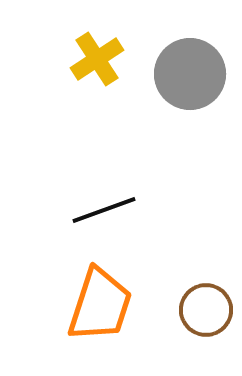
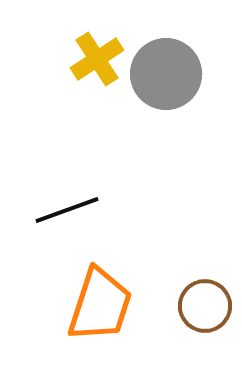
gray circle: moved 24 px left
black line: moved 37 px left
brown circle: moved 1 px left, 4 px up
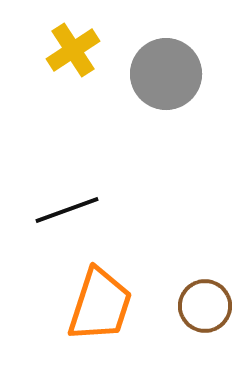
yellow cross: moved 24 px left, 9 px up
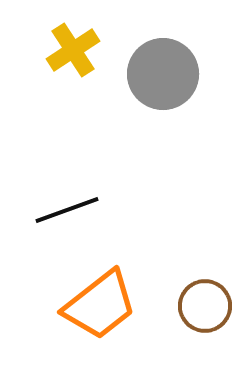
gray circle: moved 3 px left
orange trapezoid: rotated 34 degrees clockwise
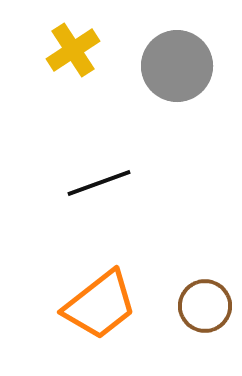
gray circle: moved 14 px right, 8 px up
black line: moved 32 px right, 27 px up
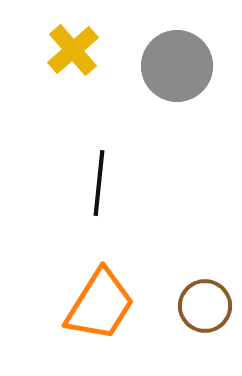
yellow cross: rotated 8 degrees counterclockwise
black line: rotated 64 degrees counterclockwise
orange trapezoid: rotated 20 degrees counterclockwise
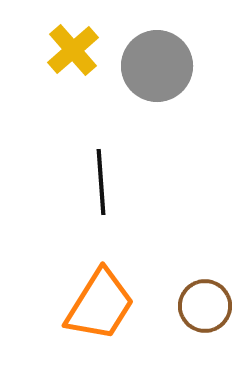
gray circle: moved 20 px left
black line: moved 2 px right, 1 px up; rotated 10 degrees counterclockwise
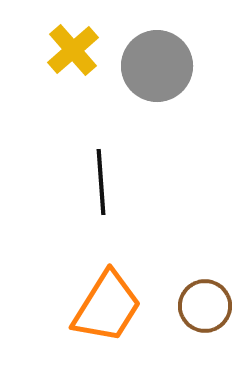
orange trapezoid: moved 7 px right, 2 px down
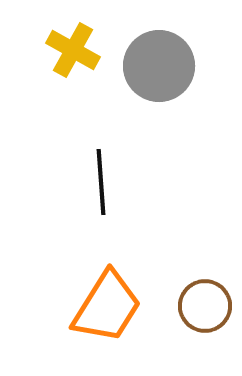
yellow cross: rotated 20 degrees counterclockwise
gray circle: moved 2 px right
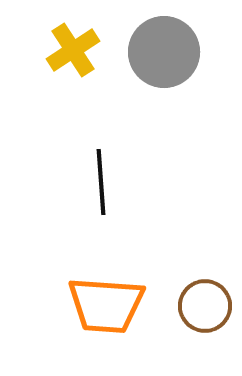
yellow cross: rotated 28 degrees clockwise
gray circle: moved 5 px right, 14 px up
orange trapezoid: moved 1 px left, 2 px up; rotated 62 degrees clockwise
